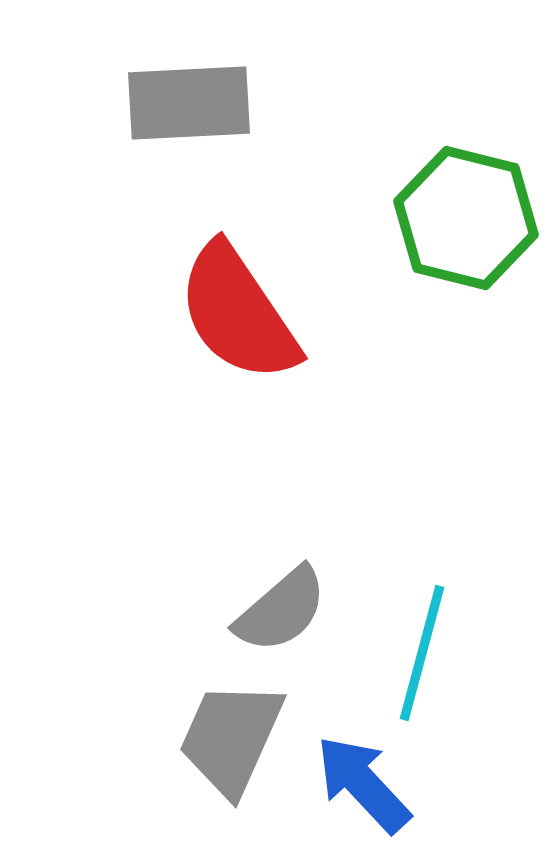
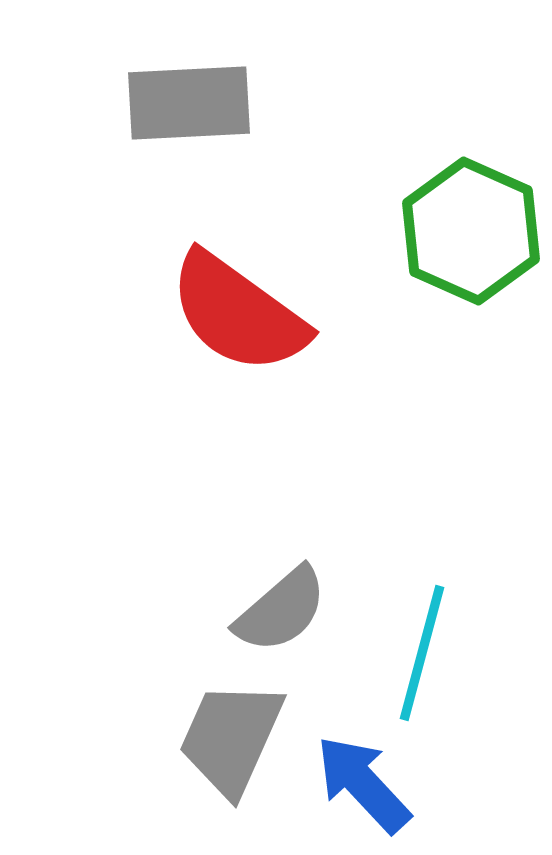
green hexagon: moved 5 px right, 13 px down; rotated 10 degrees clockwise
red semicircle: rotated 20 degrees counterclockwise
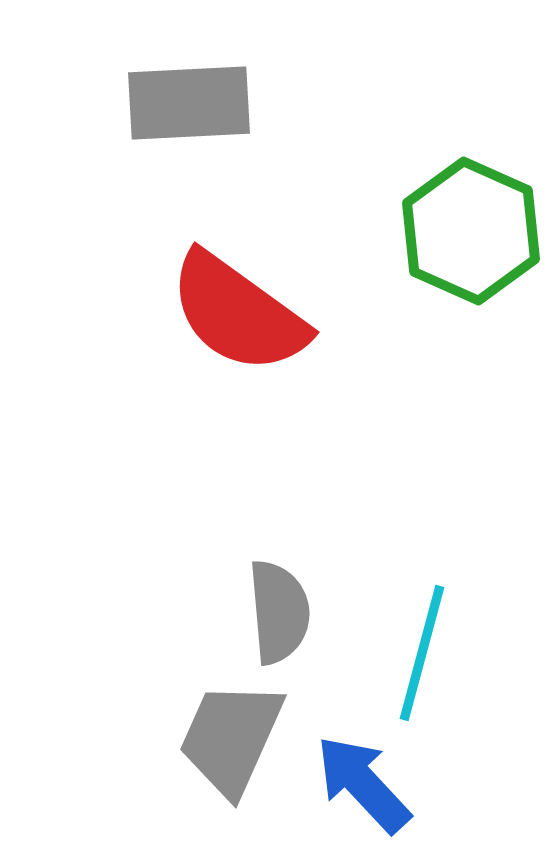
gray semicircle: moved 2 px left, 2 px down; rotated 54 degrees counterclockwise
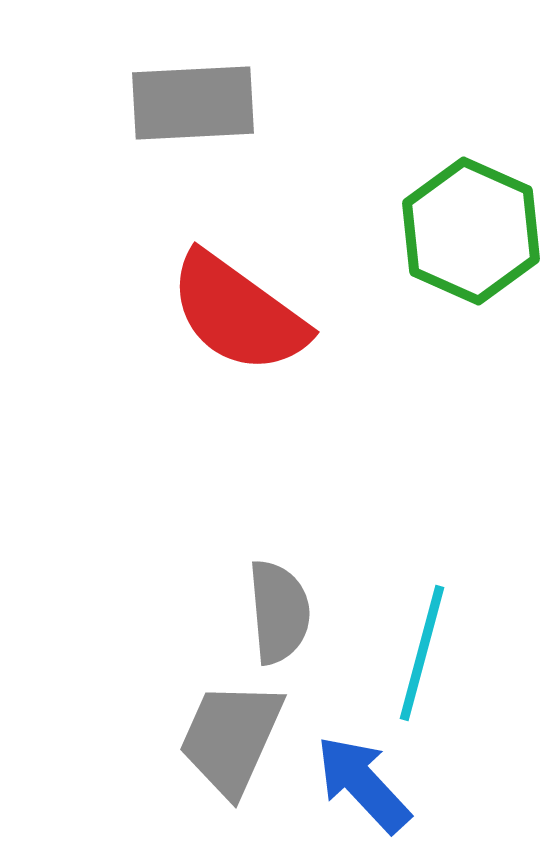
gray rectangle: moved 4 px right
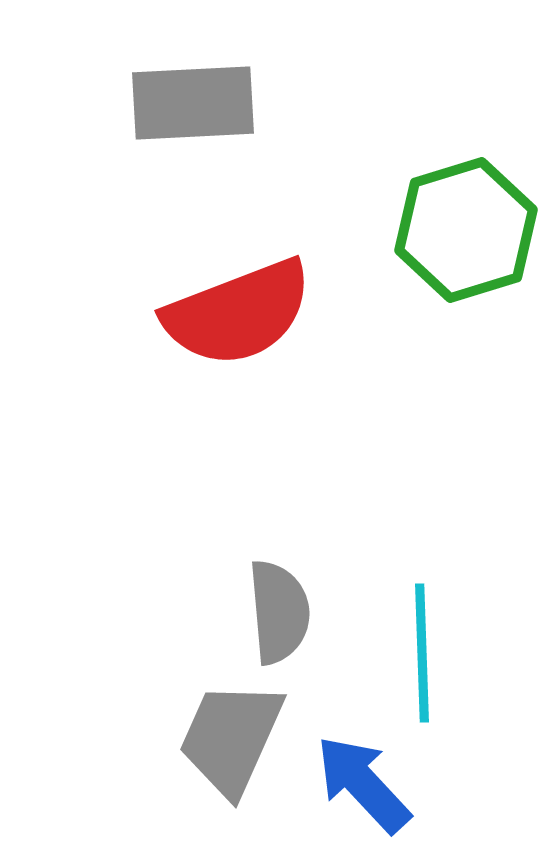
green hexagon: moved 5 px left, 1 px up; rotated 19 degrees clockwise
red semicircle: rotated 57 degrees counterclockwise
cyan line: rotated 17 degrees counterclockwise
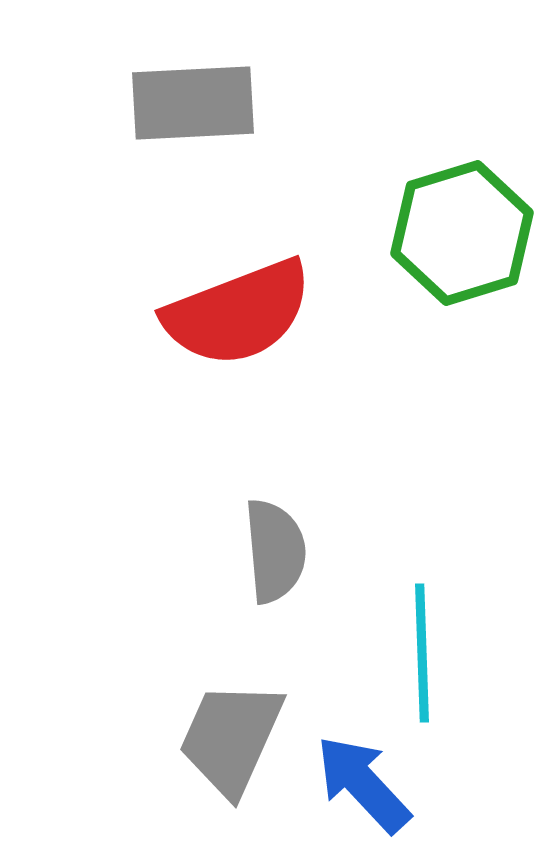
green hexagon: moved 4 px left, 3 px down
gray semicircle: moved 4 px left, 61 px up
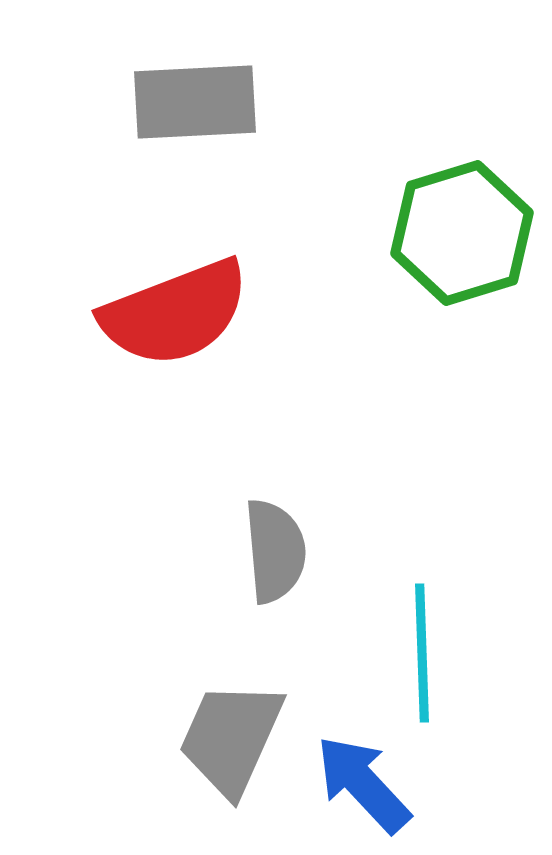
gray rectangle: moved 2 px right, 1 px up
red semicircle: moved 63 px left
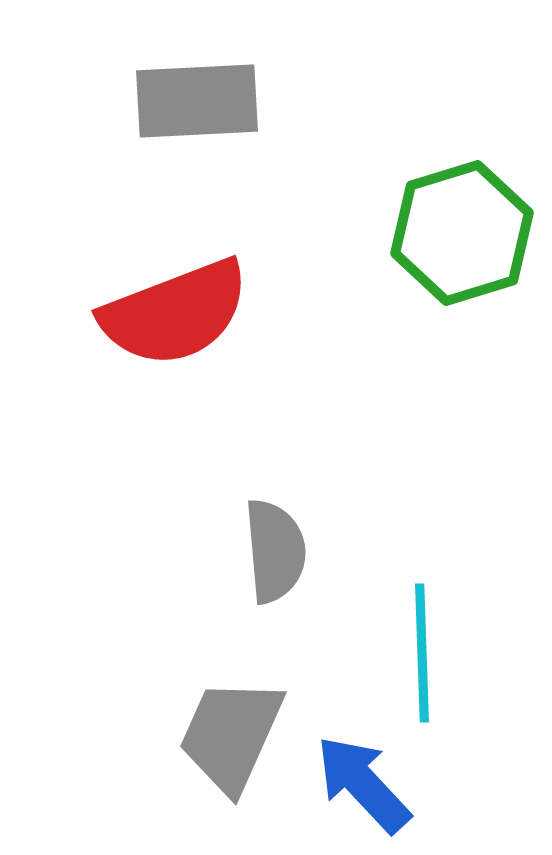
gray rectangle: moved 2 px right, 1 px up
gray trapezoid: moved 3 px up
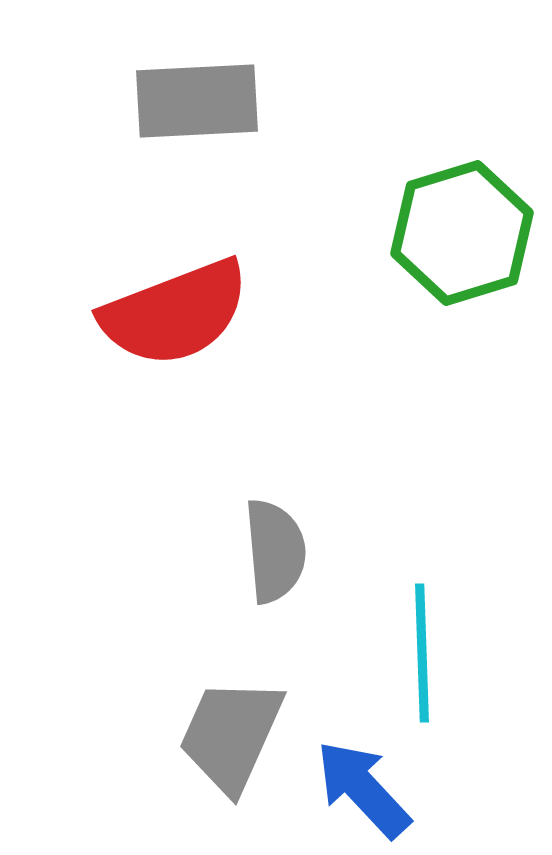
blue arrow: moved 5 px down
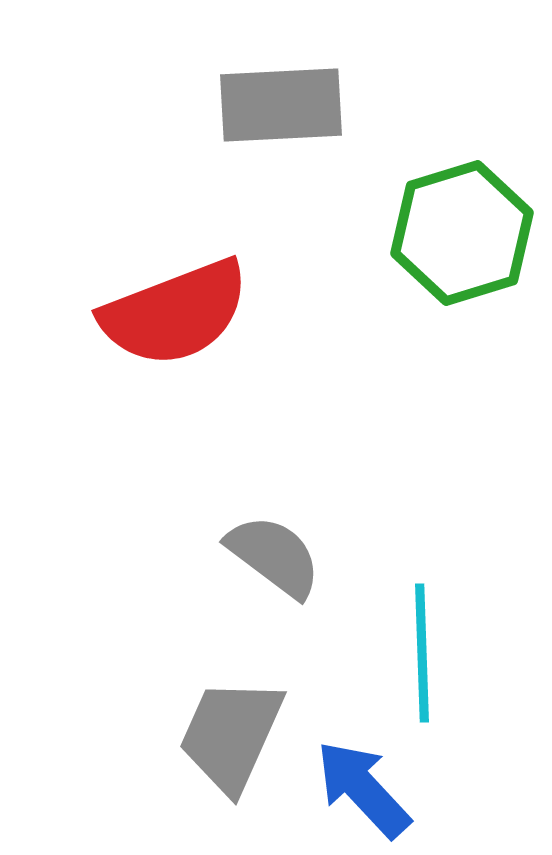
gray rectangle: moved 84 px right, 4 px down
gray semicircle: moved 1 px left, 5 px down; rotated 48 degrees counterclockwise
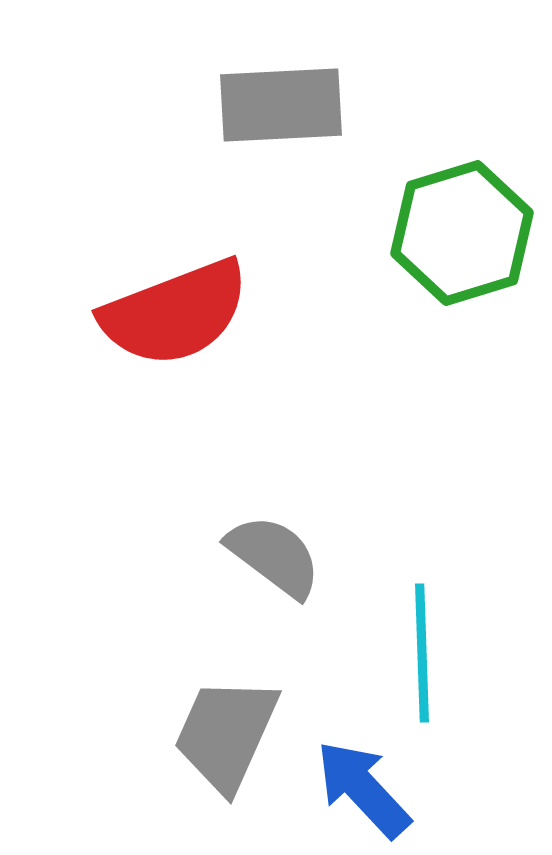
gray trapezoid: moved 5 px left, 1 px up
